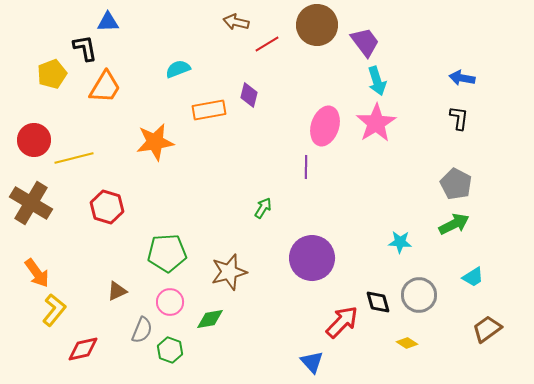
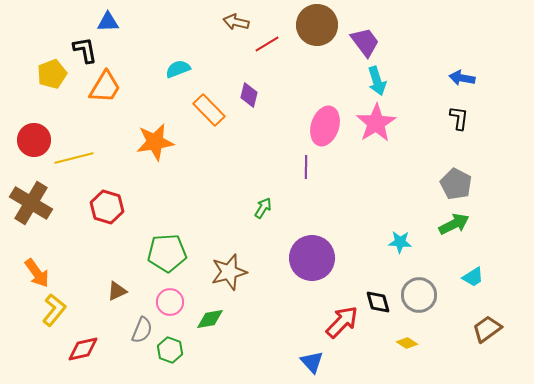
black L-shape at (85, 48): moved 2 px down
orange rectangle at (209, 110): rotated 56 degrees clockwise
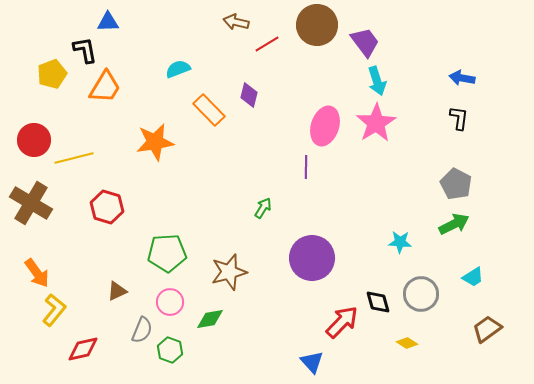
gray circle at (419, 295): moved 2 px right, 1 px up
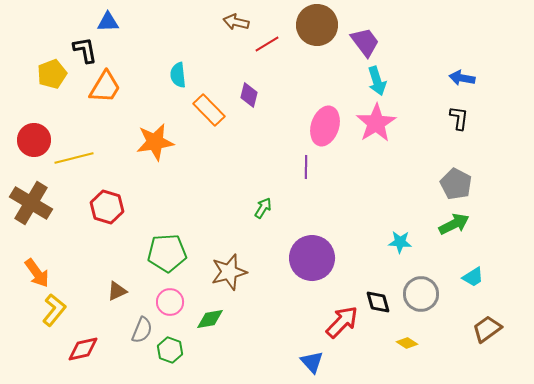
cyan semicircle at (178, 69): moved 6 px down; rotated 75 degrees counterclockwise
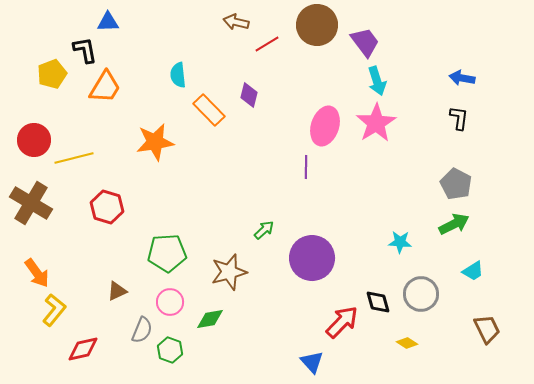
green arrow at (263, 208): moved 1 px right, 22 px down; rotated 15 degrees clockwise
cyan trapezoid at (473, 277): moved 6 px up
brown trapezoid at (487, 329): rotated 100 degrees clockwise
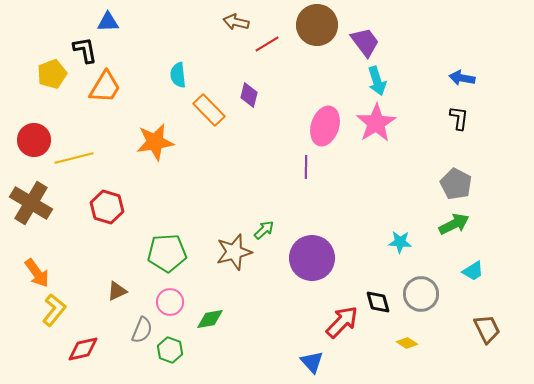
brown star at (229, 272): moved 5 px right, 20 px up
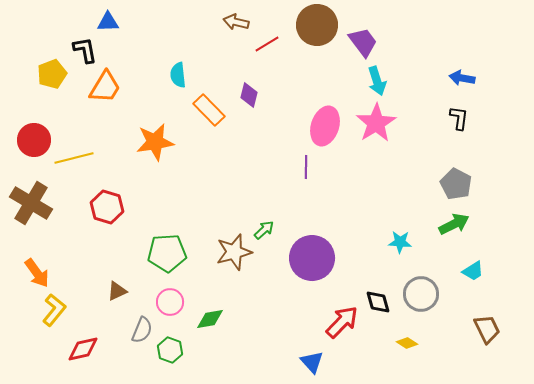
purple trapezoid at (365, 42): moved 2 px left
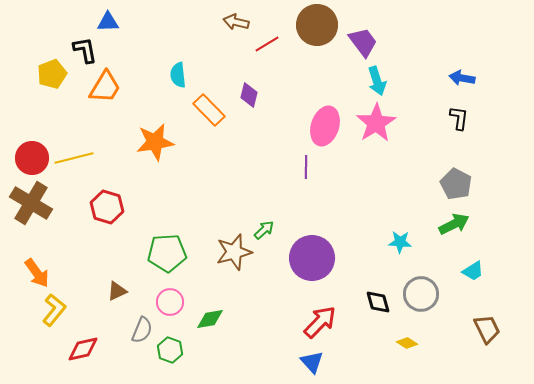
red circle at (34, 140): moved 2 px left, 18 px down
red arrow at (342, 322): moved 22 px left
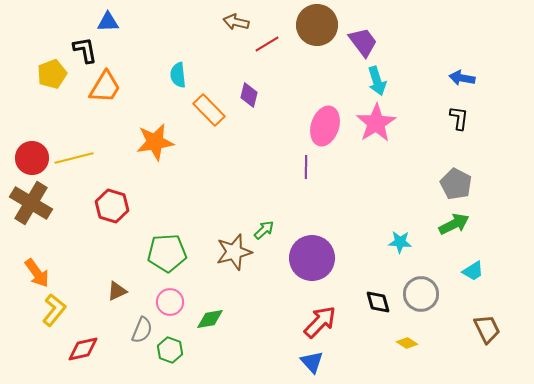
red hexagon at (107, 207): moved 5 px right, 1 px up
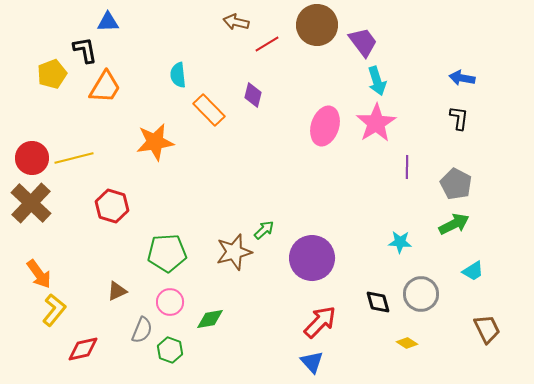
purple diamond at (249, 95): moved 4 px right
purple line at (306, 167): moved 101 px right
brown cross at (31, 203): rotated 12 degrees clockwise
orange arrow at (37, 273): moved 2 px right, 1 px down
